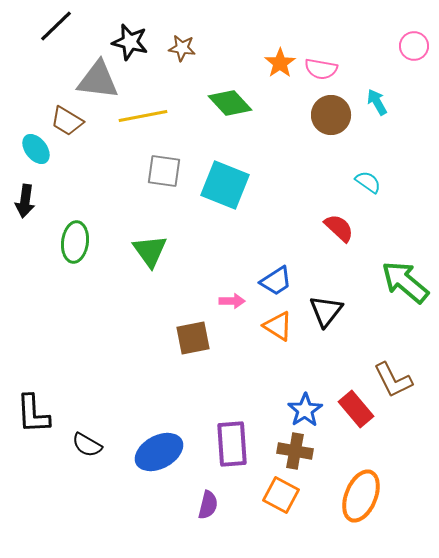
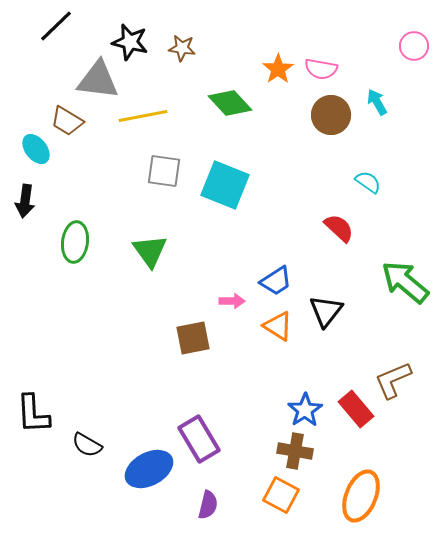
orange star: moved 2 px left, 6 px down
brown L-shape: rotated 93 degrees clockwise
purple rectangle: moved 33 px left, 5 px up; rotated 27 degrees counterclockwise
blue ellipse: moved 10 px left, 17 px down
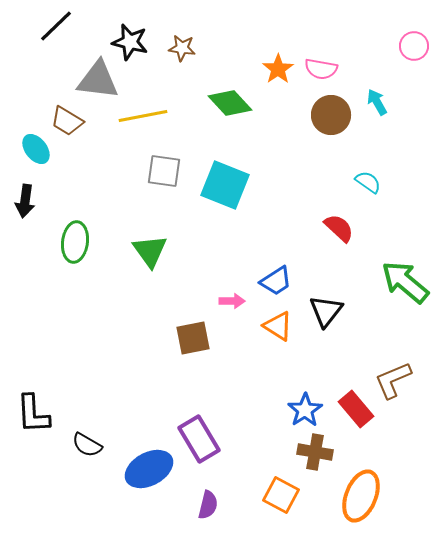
brown cross: moved 20 px right, 1 px down
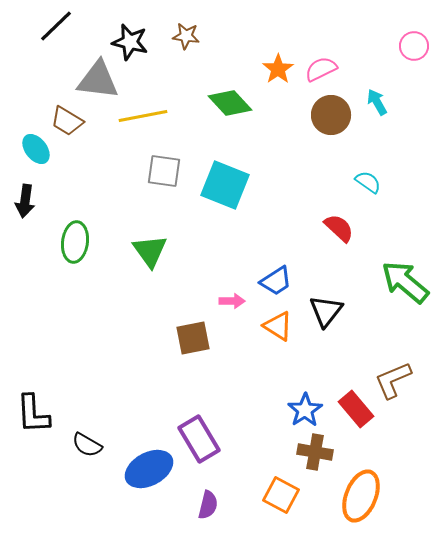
brown star: moved 4 px right, 12 px up
pink semicircle: rotated 144 degrees clockwise
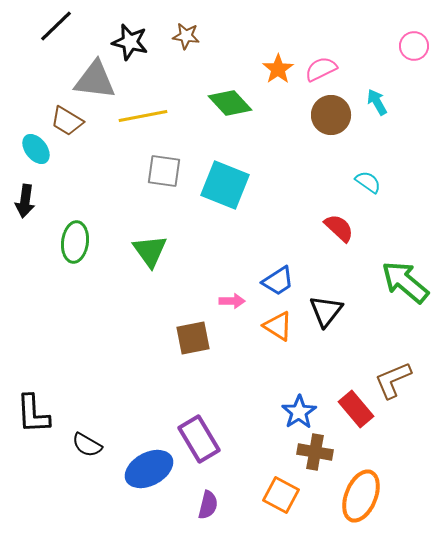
gray triangle: moved 3 px left
blue trapezoid: moved 2 px right
blue star: moved 6 px left, 2 px down
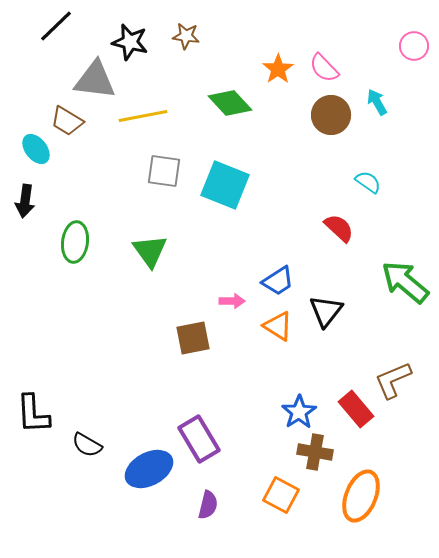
pink semicircle: moved 3 px right, 1 px up; rotated 108 degrees counterclockwise
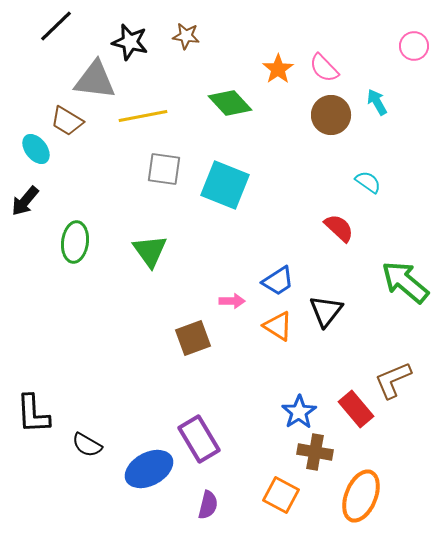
gray square: moved 2 px up
black arrow: rotated 32 degrees clockwise
brown square: rotated 9 degrees counterclockwise
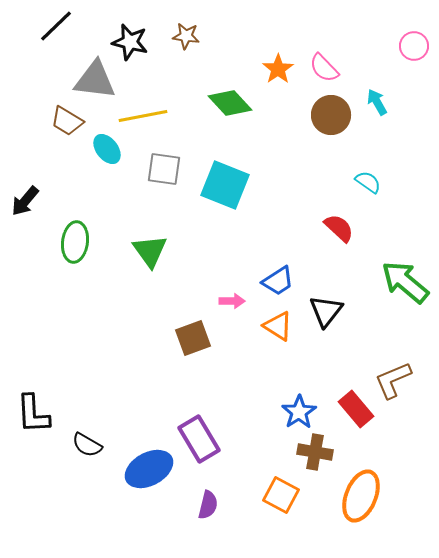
cyan ellipse: moved 71 px right
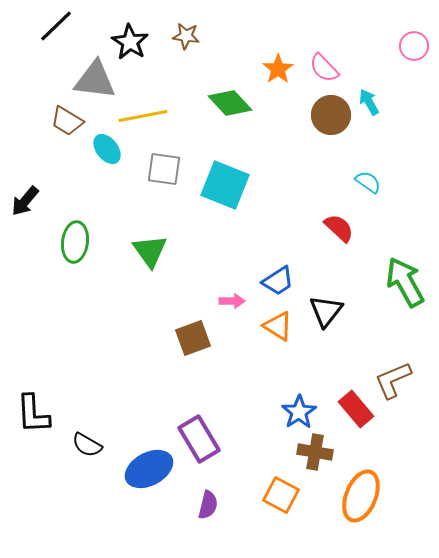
black star: rotated 18 degrees clockwise
cyan arrow: moved 8 px left
green arrow: rotated 21 degrees clockwise
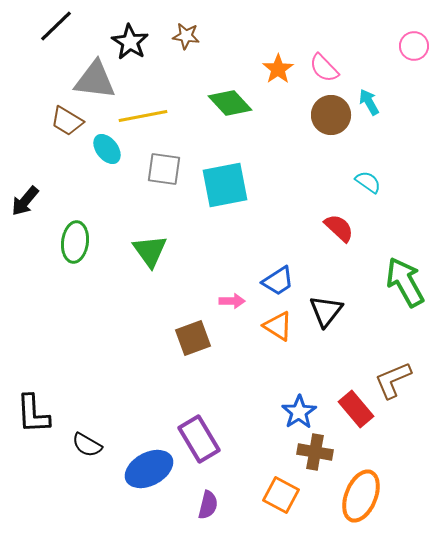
cyan square: rotated 33 degrees counterclockwise
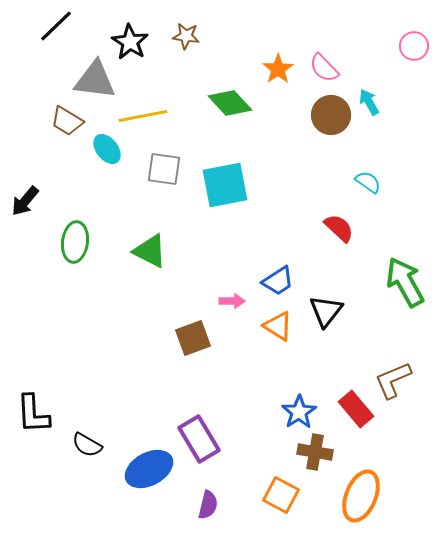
green triangle: rotated 27 degrees counterclockwise
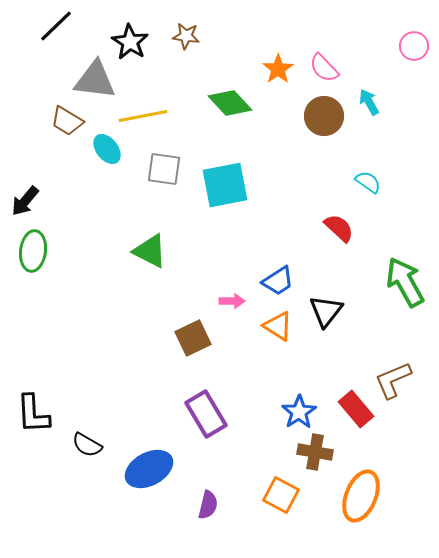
brown circle: moved 7 px left, 1 px down
green ellipse: moved 42 px left, 9 px down
brown square: rotated 6 degrees counterclockwise
purple rectangle: moved 7 px right, 25 px up
